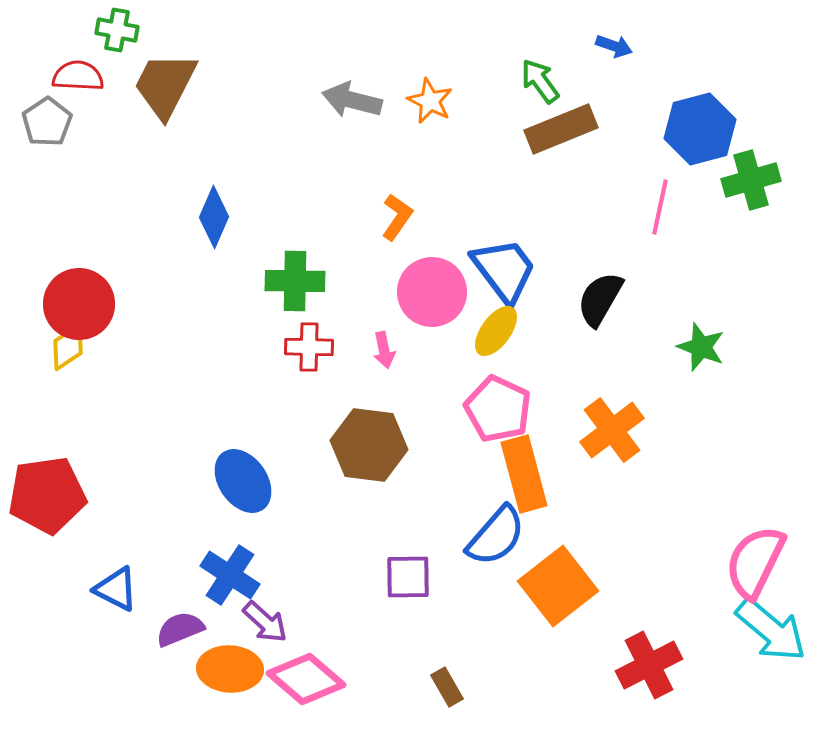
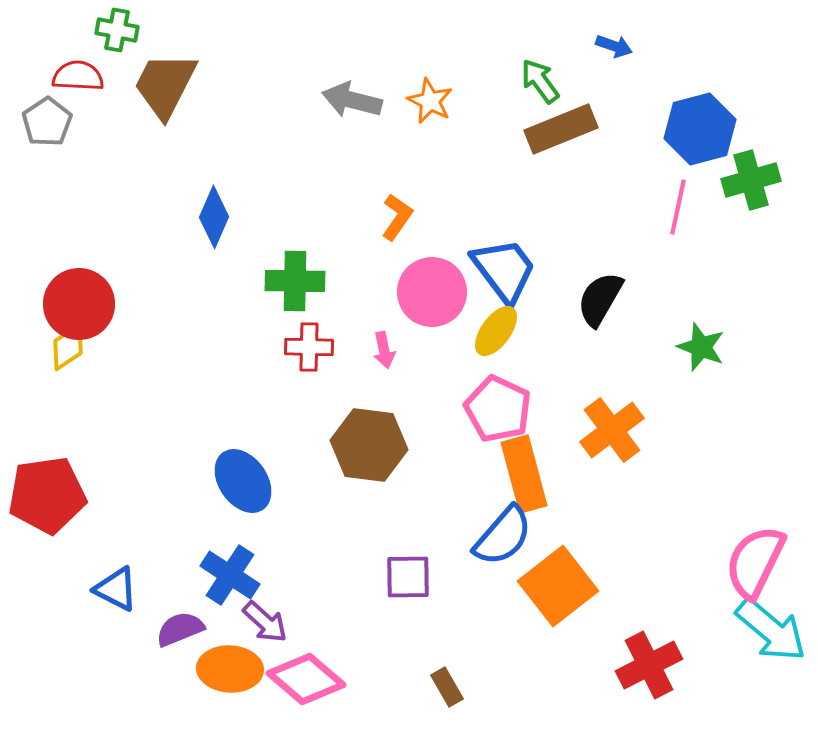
pink line at (660, 207): moved 18 px right
blue semicircle at (496, 536): moved 7 px right
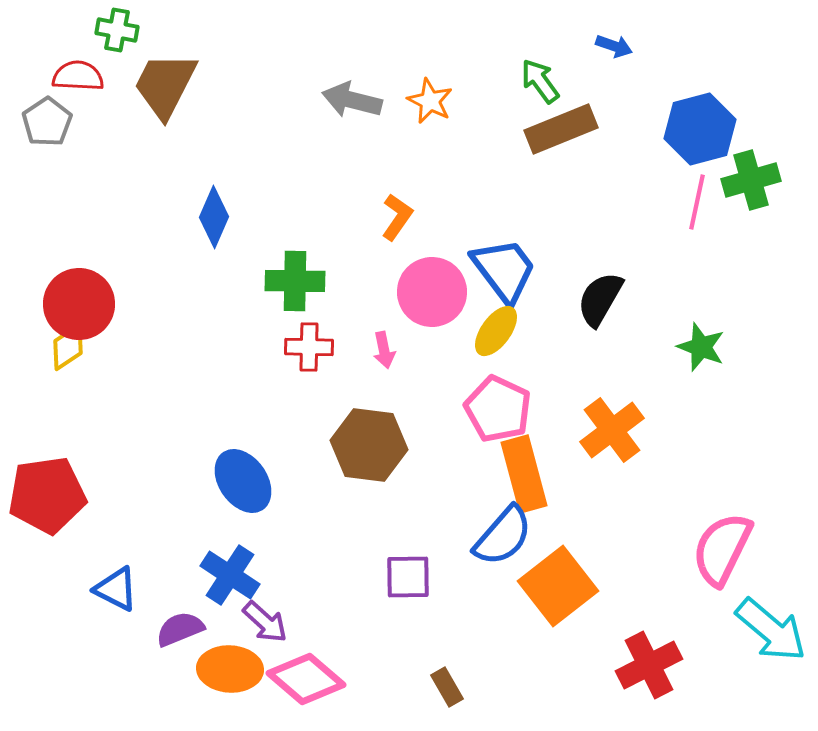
pink line at (678, 207): moved 19 px right, 5 px up
pink semicircle at (755, 562): moved 33 px left, 13 px up
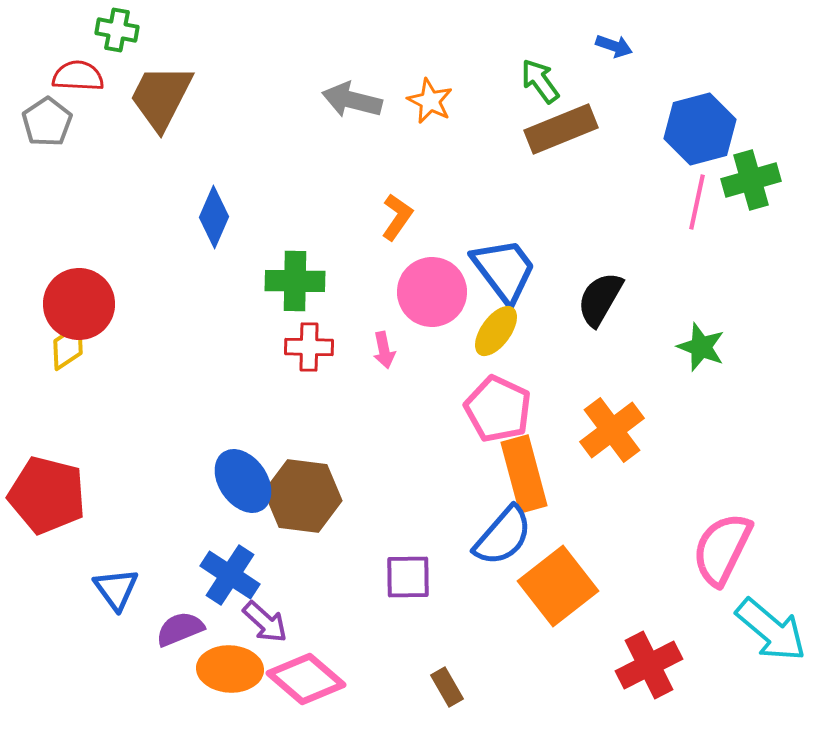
brown trapezoid at (165, 85): moved 4 px left, 12 px down
brown hexagon at (369, 445): moved 66 px left, 51 px down
red pentagon at (47, 495): rotated 22 degrees clockwise
blue triangle at (116, 589): rotated 27 degrees clockwise
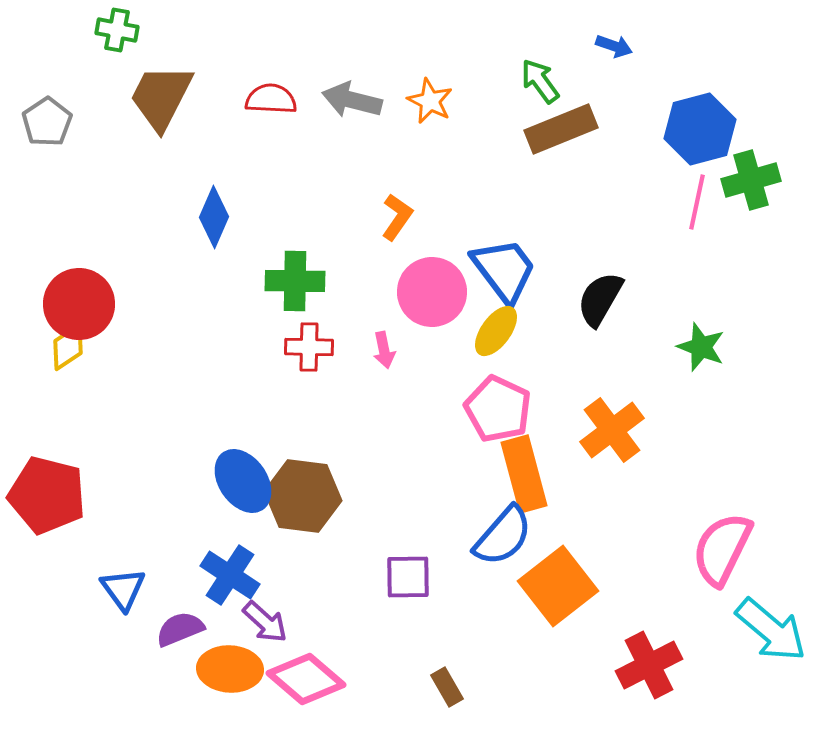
red semicircle at (78, 76): moved 193 px right, 23 px down
blue triangle at (116, 589): moved 7 px right
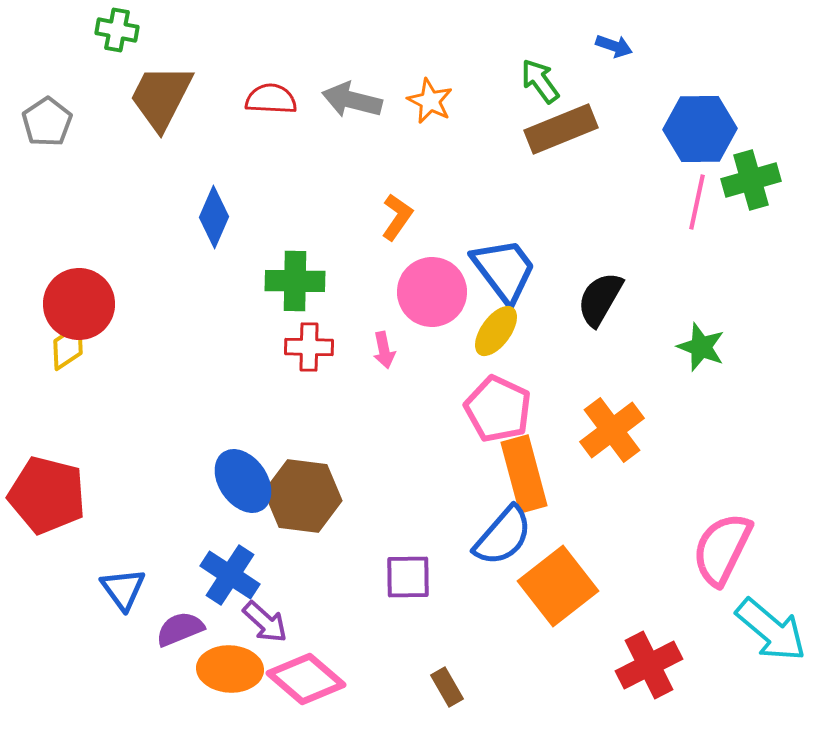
blue hexagon at (700, 129): rotated 14 degrees clockwise
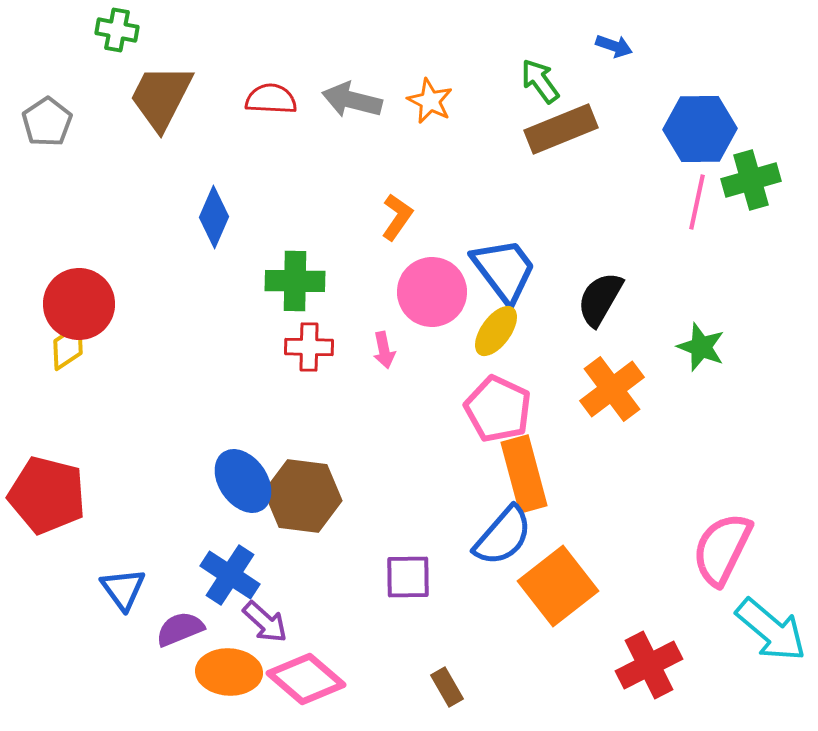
orange cross at (612, 430): moved 41 px up
orange ellipse at (230, 669): moved 1 px left, 3 px down
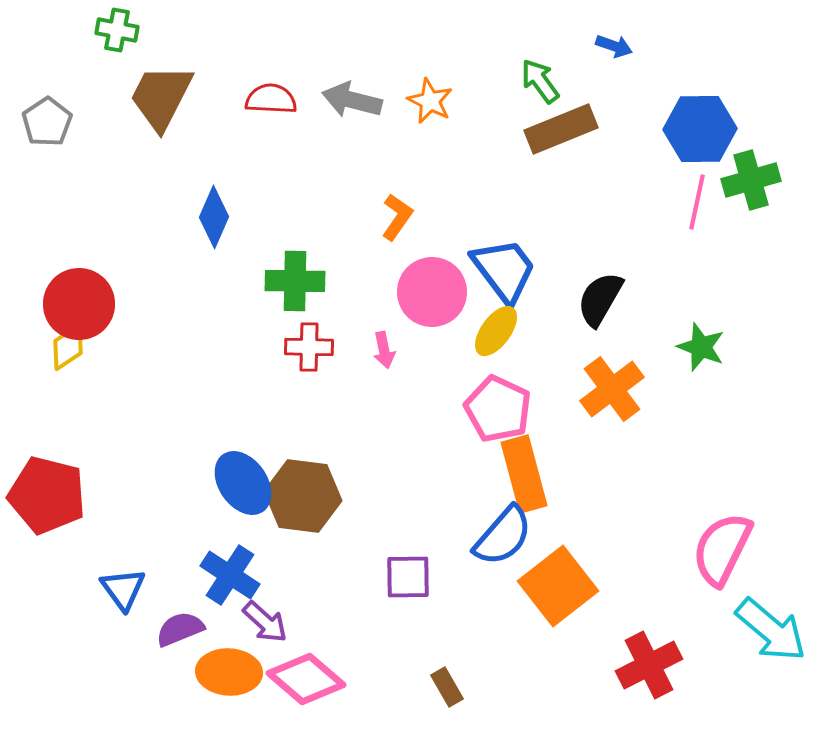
blue ellipse at (243, 481): moved 2 px down
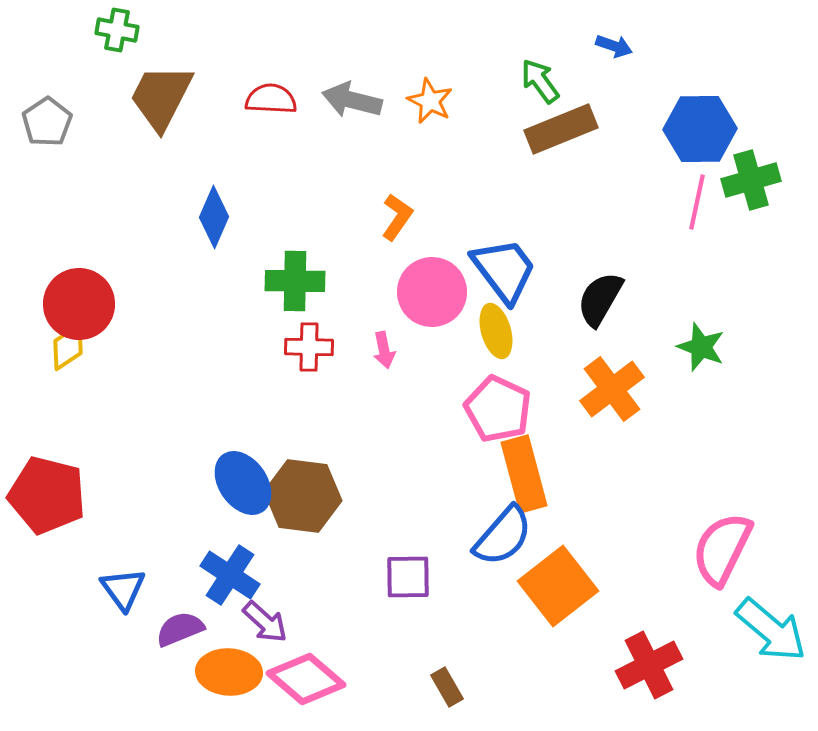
yellow ellipse at (496, 331): rotated 52 degrees counterclockwise
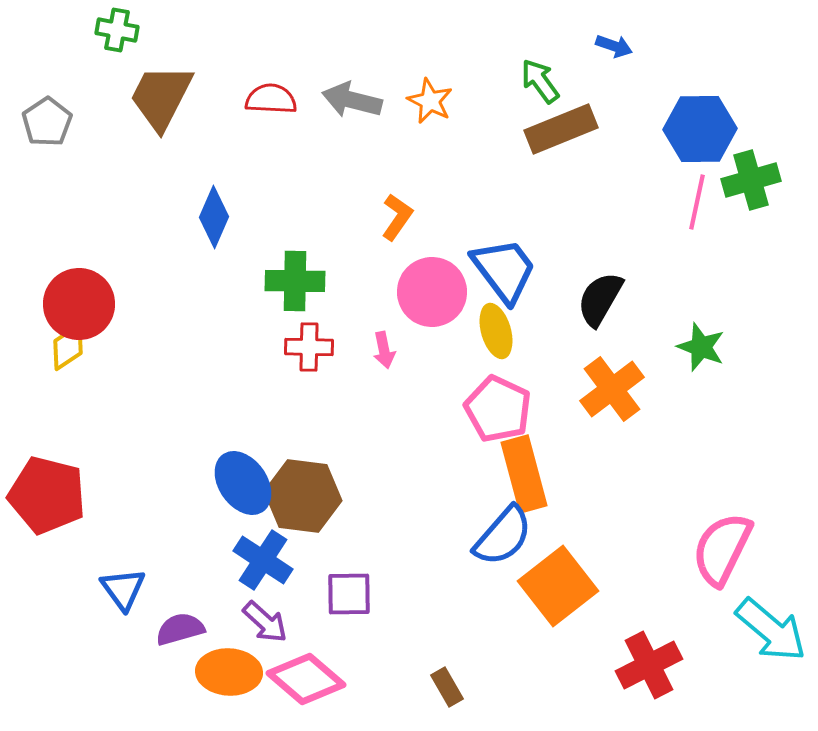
blue cross at (230, 575): moved 33 px right, 15 px up
purple square at (408, 577): moved 59 px left, 17 px down
purple semicircle at (180, 629): rotated 6 degrees clockwise
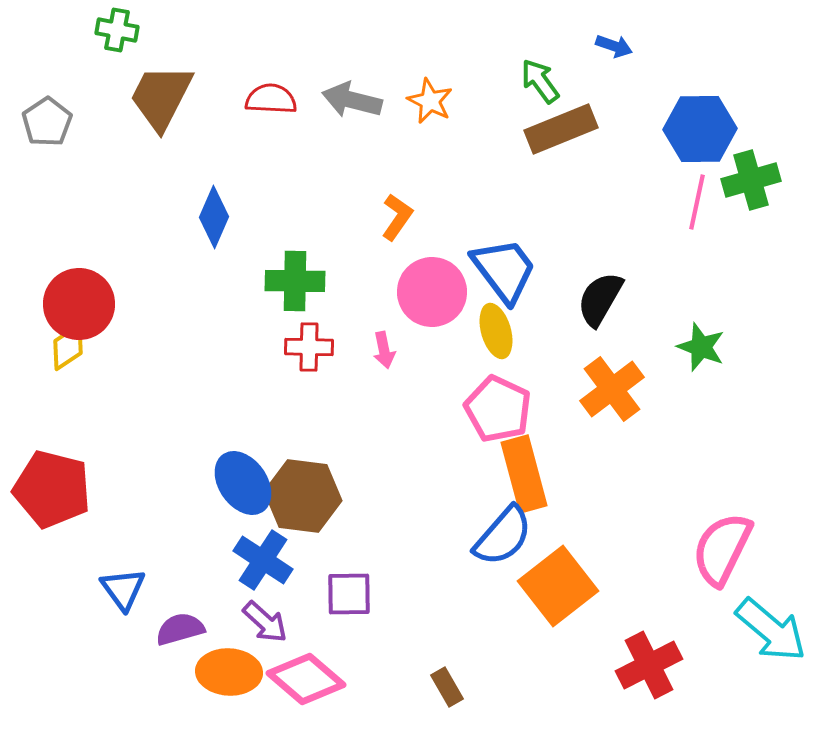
red pentagon at (47, 495): moved 5 px right, 6 px up
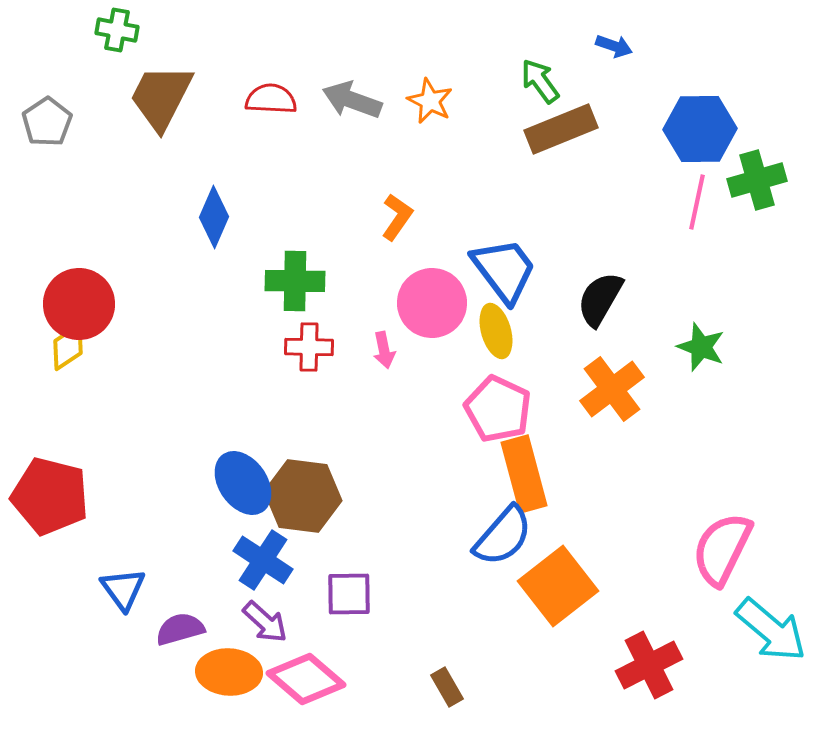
gray arrow at (352, 100): rotated 6 degrees clockwise
green cross at (751, 180): moved 6 px right
pink circle at (432, 292): moved 11 px down
red pentagon at (52, 489): moved 2 px left, 7 px down
